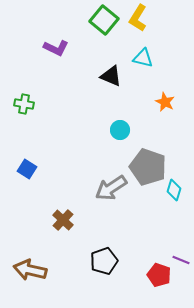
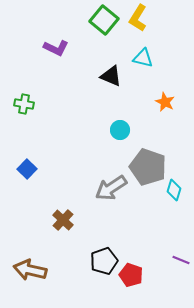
blue square: rotated 12 degrees clockwise
red pentagon: moved 28 px left
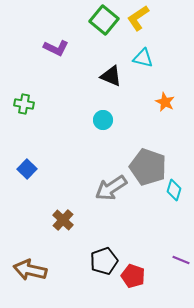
yellow L-shape: rotated 24 degrees clockwise
cyan circle: moved 17 px left, 10 px up
red pentagon: moved 2 px right, 1 px down
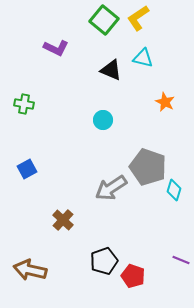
black triangle: moved 6 px up
blue square: rotated 18 degrees clockwise
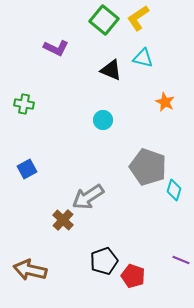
gray arrow: moved 23 px left, 9 px down
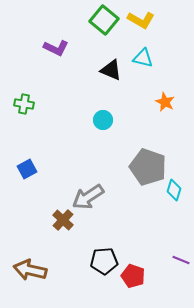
yellow L-shape: moved 3 px right, 2 px down; rotated 116 degrees counterclockwise
black pentagon: rotated 16 degrees clockwise
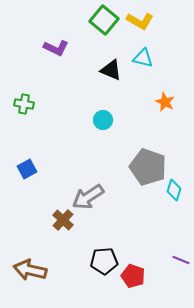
yellow L-shape: moved 1 px left, 1 px down
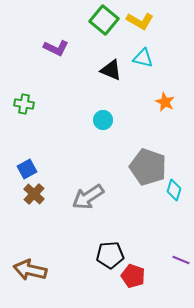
brown cross: moved 29 px left, 26 px up
black pentagon: moved 6 px right, 6 px up
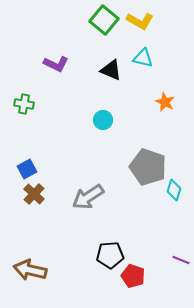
purple L-shape: moved 16 px down
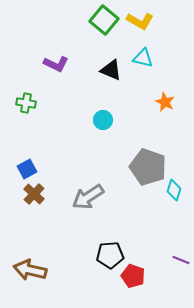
green cross: moved 2 px right, 1 px up
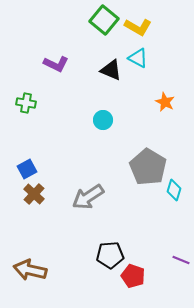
yellow L-shape: moved 2 px left, 6 px down
cyan triangle: moved 5 px left; rotated 15 degrees clockwise
gray pentagon: rotated 12 degrees clockwise
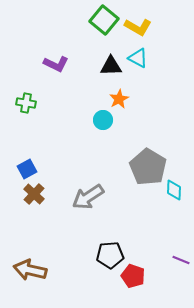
black triangle: moved 4 px up; rotated 25 degrees counterclockwise
orange star: moved 46 px left, 3 px up; rotated 18 degrees clockwise
cyan diamond: rotated 15 degrees counterclockwise
